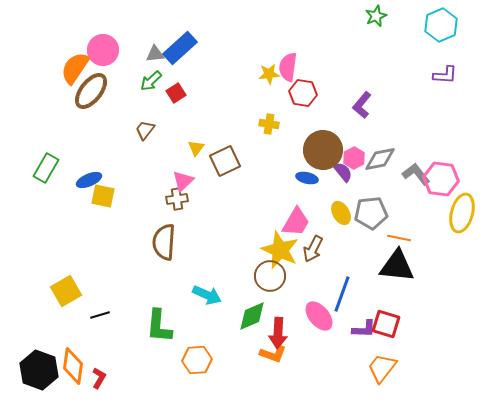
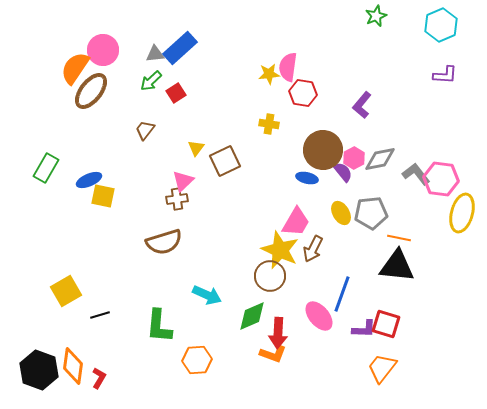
brown semicircle at (164, 242): rotated 111 degrees counterclockwise
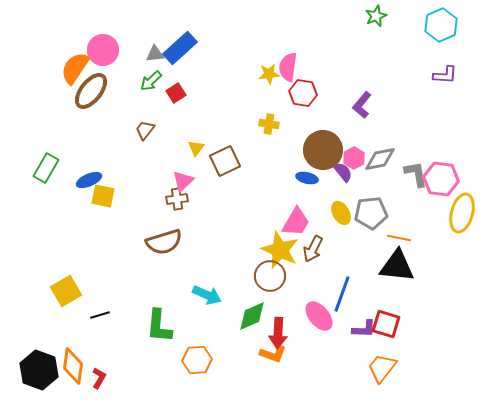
gray L-shape at (416, 174): rotated 28 degrees clockwise
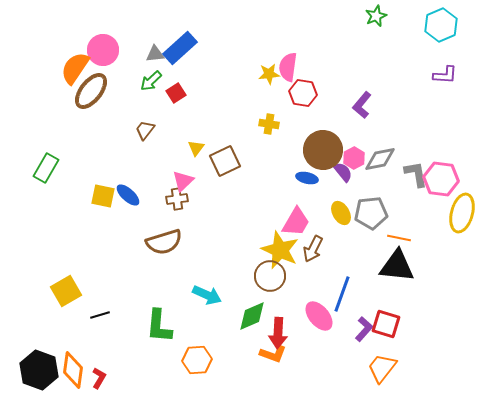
blue ellipse at (89, 180): moved 39 px right, 15 px down; rotated 65 degrees clockwise
purple L-shape at (364, 329): rotated 50 degrees counterclockwise
orange diamond at (73, 366): moved 4 px down
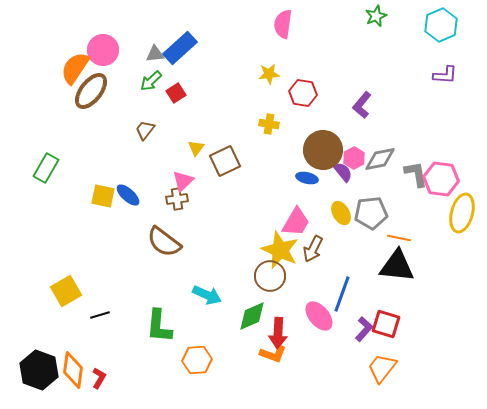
pink semicircle at (288, 67): moved 5 px left, 43 px up
brown semicircle at (164, 242): rotated 54 degrees clockwise
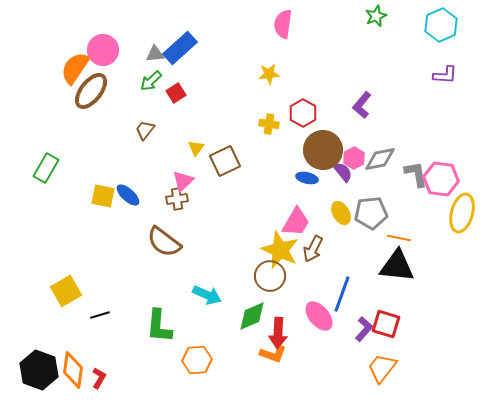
red hexagon at (303, 93): moved 20 px down; rotated 20 degrees clockwise
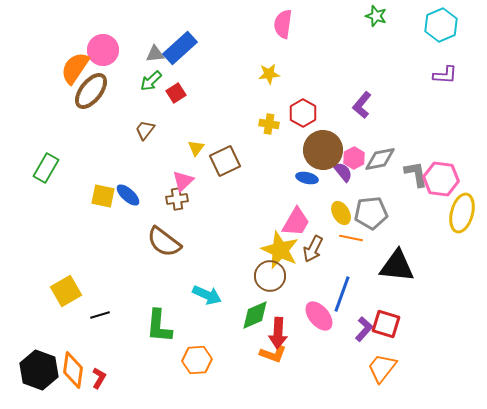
green star at (376, 16): rotated 30 degrees counterclockwise
orange line at (399, 238): moved 48 px left
green diamond at (252, 316): moved 3 px right, 1 px up
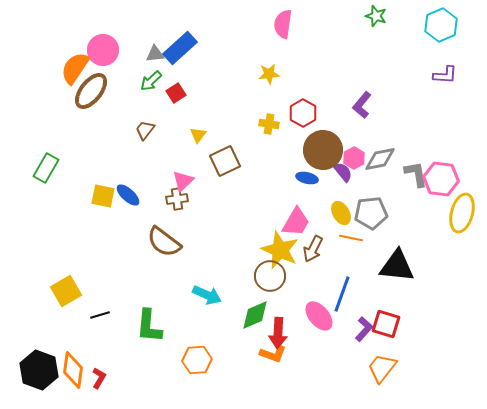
yellow triangle at (196, 148): moved 2 px right, 13 px up
green L-shape at (159, 326): moved 10 px left
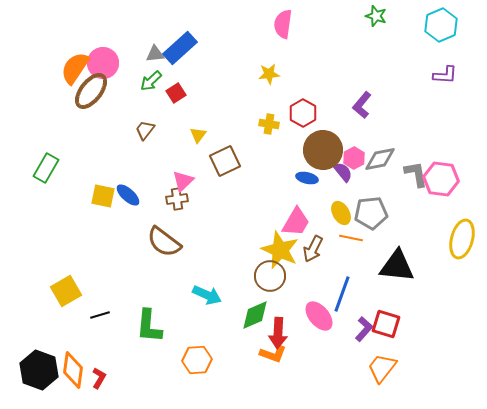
pink circle at (103, 50): moved 13 px down
yellow ellipse at (462, 213): moved 26 px down
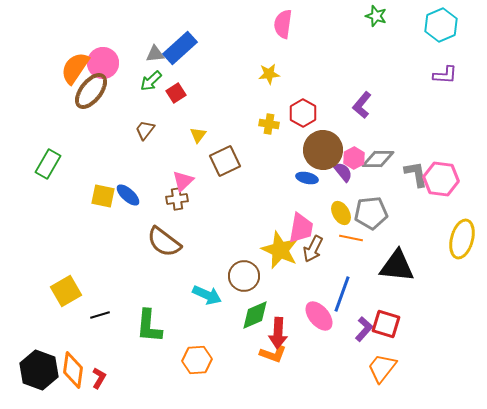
gray diamond at (380, 159): moved 2 px left; rotated 12 degrees clockwise
green rectangle at (46, 168): moved 2 px right, 4 px up
pink trapezoid at (296, 222): moved 5 px right, 6 px down; rotated 20 degrees counterclockwise
brown circle at (270, 276): moved 26 px left
